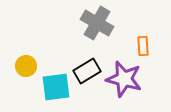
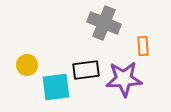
gray cross: moved 7 px right; rotated 8 degrees counterclockwise
yellow circle: moved 1 px right, 1 px up
black rectangle: moved 1 px left, 1 px up; rotated 24 degrees clockwise
purple star: rotated 18 degrees counterclockwise
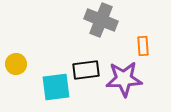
gray cross: moved 3 px left, 3 px up
yellow circle: moved 11 px left, 1 px up
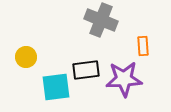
yellow circle: moved 10 px right, 7 px up
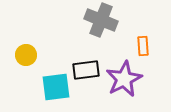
yellow circle: moved 2 px up
purple star: rotated 24 degrees counterclockwise
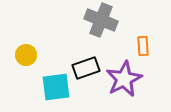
black rectangle: moved 2 px up; rotated 12 degrees counterclockwise
